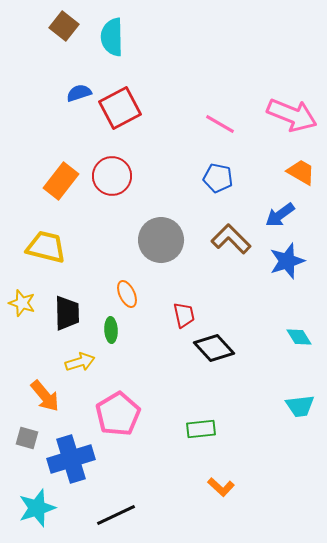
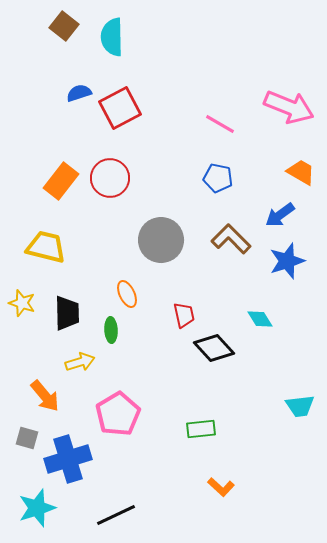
pink arrow: moved 3 px left, 8 px up
red circle: moved 2 px left, 2 px down
cyan diamond: moved 39 px left, 18 px up
blue cross: moved 3 px left
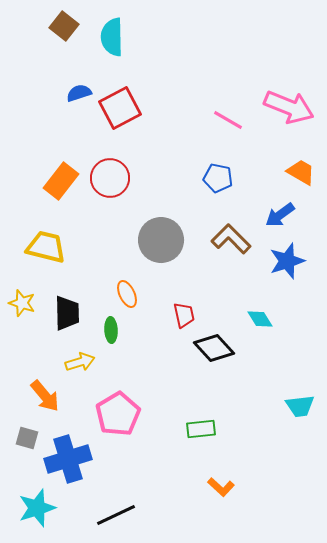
pink line: moved 8 px right, 4 px up
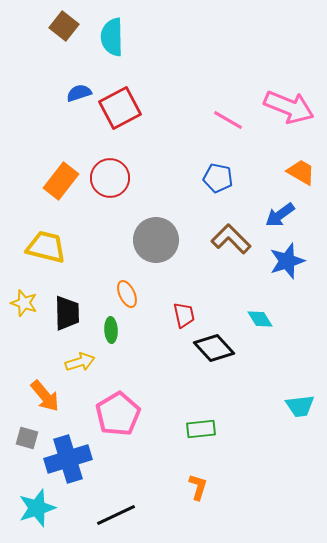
gray circle: moved 5 px left
yellow star: moved 2 px right
orange L-shape: moved 23 px left; rotated 116 degrees counterclockwise
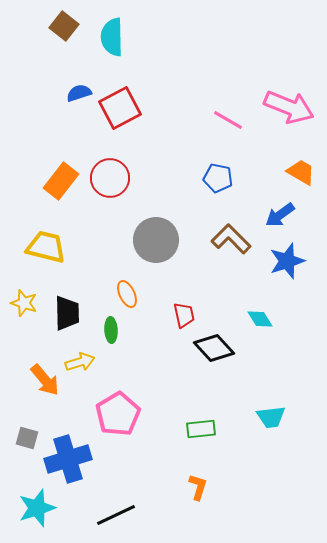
orange arrow: moved 16 px up
cyan trapezoid: moved 29 px left, 11 px down
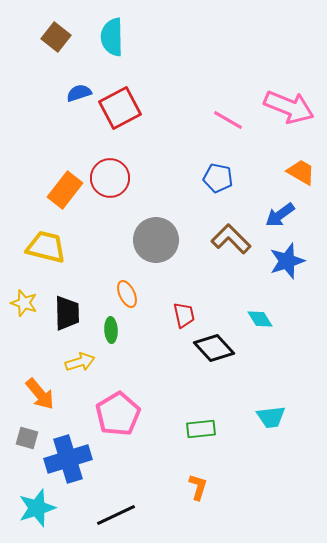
brown square: moved 8 px left, 11 px down
orange rectangle: moved 4 px right, 9 px down
orange arrow: moved 5 px left, 14 px down
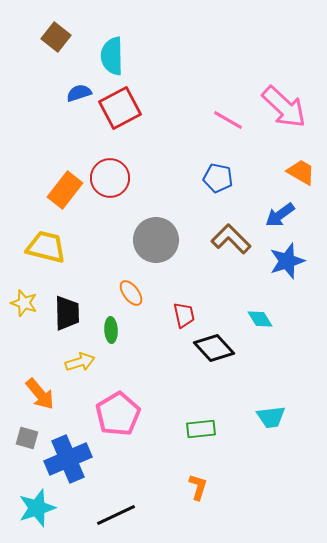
cyan semicircle: moved 19 px down
pink arrow: moved 5 px left; rotated 21 degrees clockwise
orange ellipse: moved 4 px right, 1 px up; rotated 12 degrees counterclockwise
blue cross: rotated 6 degrees counterclockwise
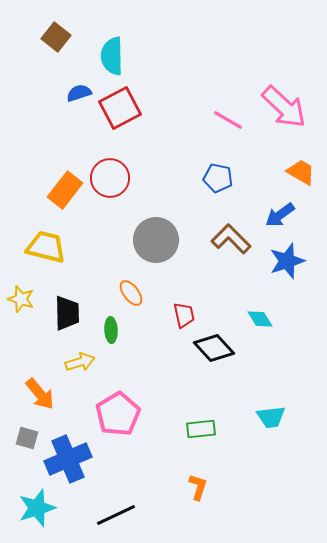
yellow star: moved 3 px left, 4 px up
